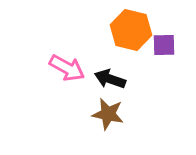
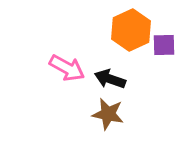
orange hexagon: rotated 21 degrees clockwise
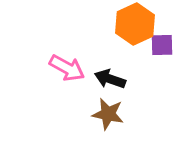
orange hexagon: moved 4 px right, 6 px up
purple square: moved 2 px left
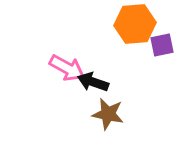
orange hexagon: rotated 21 degrees clockwise
purple square: rotated 10 degrees counterclockwise
black arrow: moved 17 px left, 3 px down
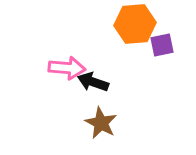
pink arrow: rotated 24 degrees counterclockwise
brown star: moved 7 px left, 9 px down; rotated 16 degrees clockwise
